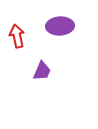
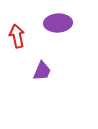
purple ellipse: moved 2 px left, 3 px up
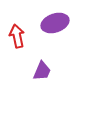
purple ellipse: moved 3 px left; rotated 16 degrees counterclockwise
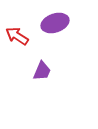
red arrow: rotated 45 degrees counterclockwise
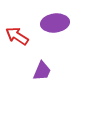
purple ellipse: rotated 12 degrees clockwise
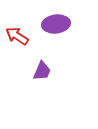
purple ellipse: moved 1 px right, 1 px down
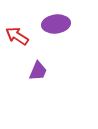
purple trapezoid: moved 4 px left
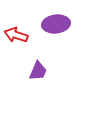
red arrow: moved 1 px left, 1 px up; rotated 15 degrees counterclockwise
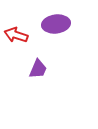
purple trapezoid: moved 2 px up
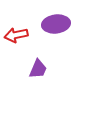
red arrow: rotated 30 degrees counterclockwise
